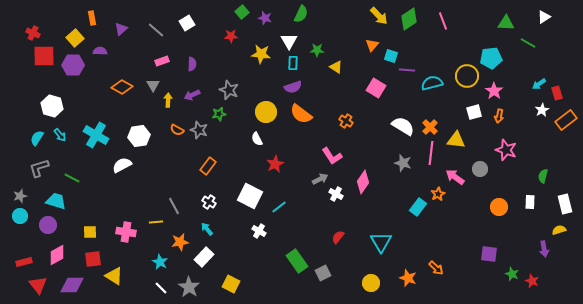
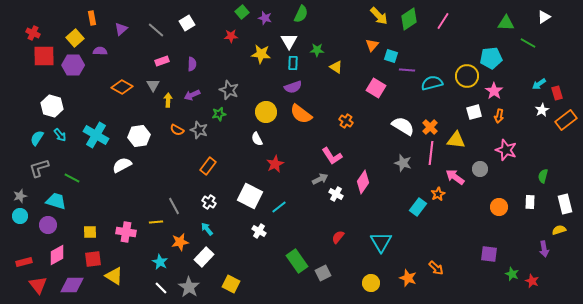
pink line at (443, 21): rotated 54 degrees clockwise
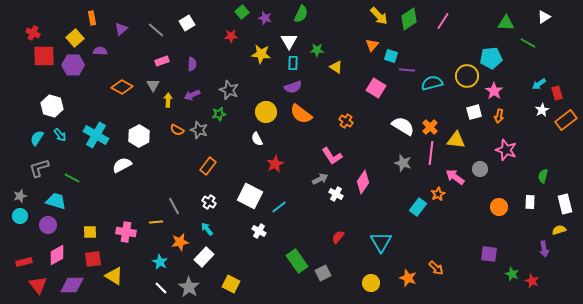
white hexagon at (139, 136): rotated 20 degrees counterclockwise
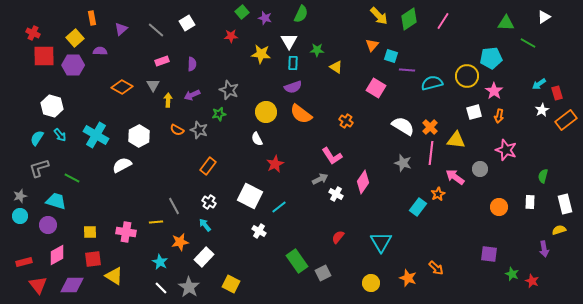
cyan arrow at (207, 229): moved 2 px left, 4 px up
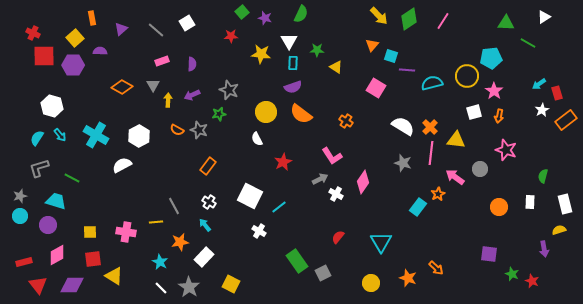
red star at (275, 164): moved 8 px right, 2 px up
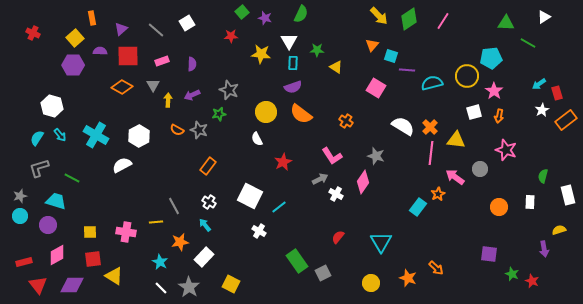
red square at (44, 56): moved 84 px right
gray star at (403, 163): moved 27 px left, 7 px up
white rectangle at (565, 204): moved 3 px right, 9 px up
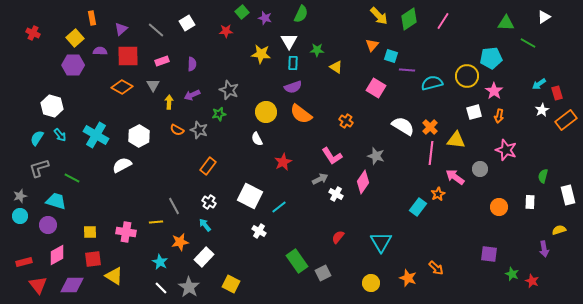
red star at (231, 36): moved 5 px left, 5 px up
yellow arrow at (168, 100): moved 1 px right, 2 px down
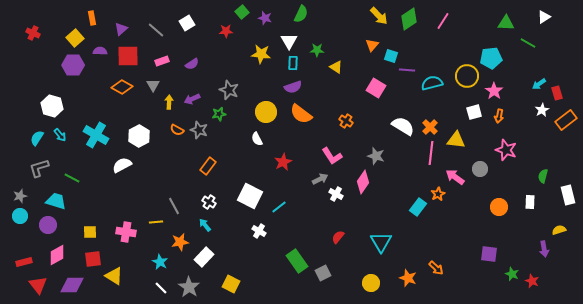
purple semicircle at (192, 64): rotated 56 degrees clockwise
purple arrow at (192, 95): moved 4 px down
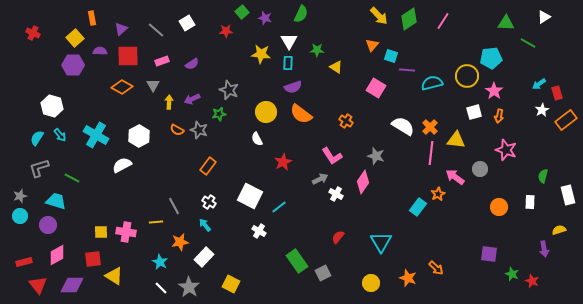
cyan rectangle at (293, 63): moved 5 px left
yellow square at (90, 232): moved 11 px right
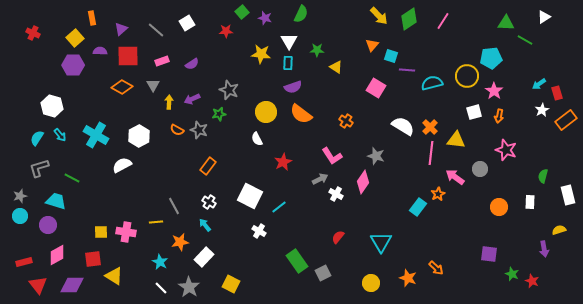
green line at (528, 43): moved 3 px left, 3 px up
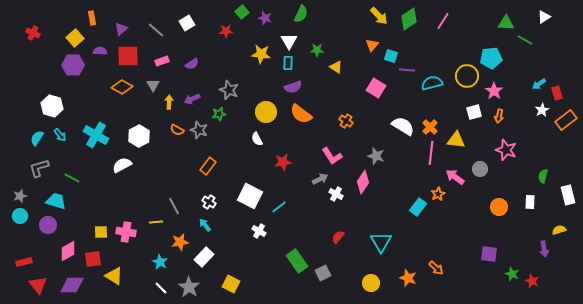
red star at (283, 162): rotated 18 degrees clockwise
pink diamond at (57, 255): moved 11 px right, 4 px up
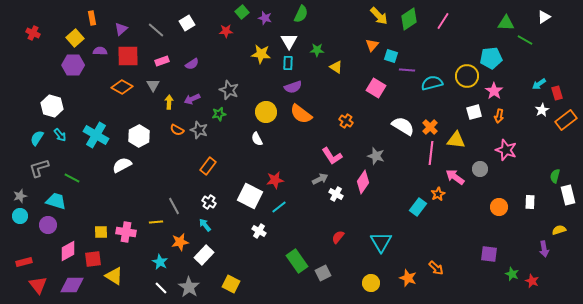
red star at (283, 162): moved 8 px left, 18 px down
green semicircle at (543, 176): moved 12 px right
white rectangle at (204, 257): moved 2 px up
